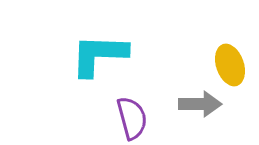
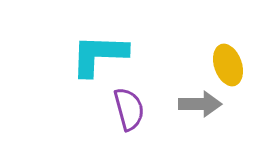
yellow ellipse: moved 2 px left
purple semicircle: moved 3 px left, 9 px up
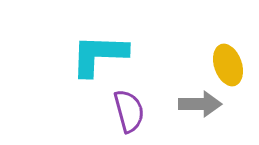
purple semicircle: moved 2 px down
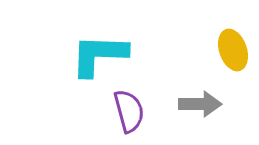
yellow ellipse: moved 5 px right, 15 px up
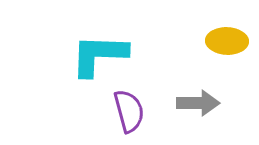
yellow ellipse: moved 6 px left, 9 px up; rotated 69 degrees counterclockwise
gray arrow: moved 2 px left, 1 px up
